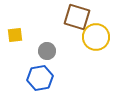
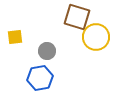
yellow square: moved 2 px down
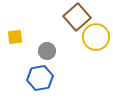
brown square: rotated 32 degrees clockwise
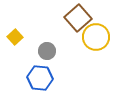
brown square: moved 1 px right, 1 px down
yellow square: rotated 35 degrees counterclockwise
blue hexagon: rotated 15 degrees clockwise
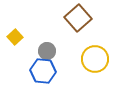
yellow circle: moved 1 px left, 22 px down
blue hexagon: moved 3 px right, 7 px up
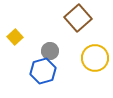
gray circle: moved 3 px right
yellow circle: moved 1 px up
blue hexagon: rotated 20 degrees counterclockwise
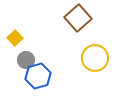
yellow square: moved 1 px down
gray circle: moved 24 px left, 9 px down
blue hexagon: moved 5 px left, 5 px down
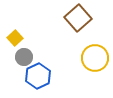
gray circle: moved 2 px left, 3 px up
blue hexagon: rotated 10 degrees counterclockwise
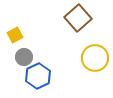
yellow square: moved 3 px up; rotated 14 degrees clockwise
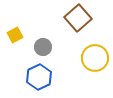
gray circle: moved 19 px right, 10 px up
blue hexagon: moved 1 px right, 1 px down
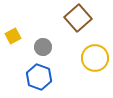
yellow square: moved 2 px left, 1 px down
blue hexagon: rotated 15 degrees counterclockwise
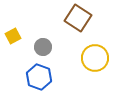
brown square: rotated 16 degrees counterclockwise
